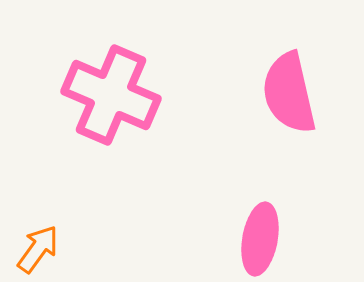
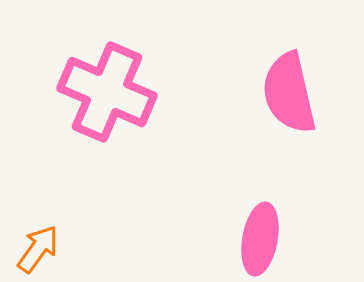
pink cross: moved 4 px left, 3 px up
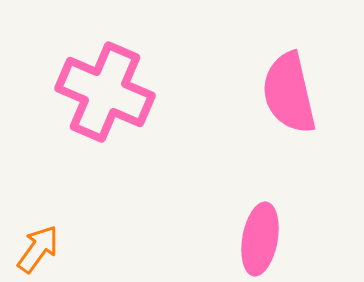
pink cross: moved 2 px left
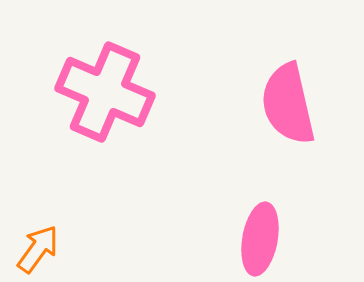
pink semicircle: moved 1 px left, 11 px down
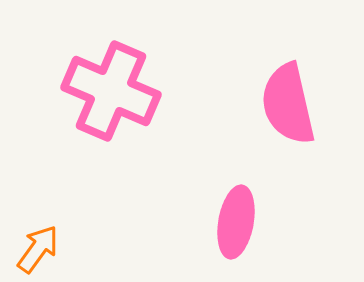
pink cross: moved 6 px right, 1 px up
pink ellipse: moved 24 px left, 17 px up
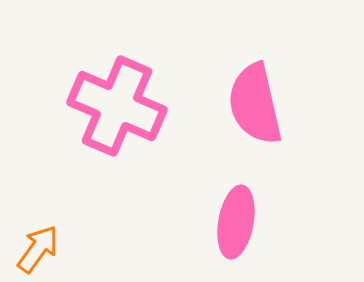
pink cross: moved 6 px right, 15 px down
pink semicircle: moved 33 px left
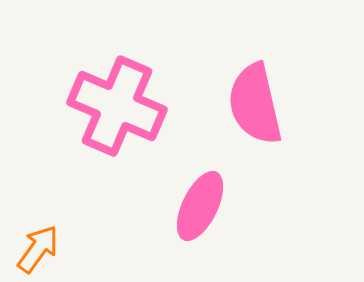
pink ellipse: moved 36 px left, 16 px up; rotated 16 degrees clockwise
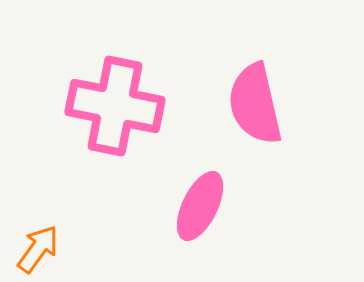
pink cross: moved 2 px left; rotated 12 degrees counterclockwise
